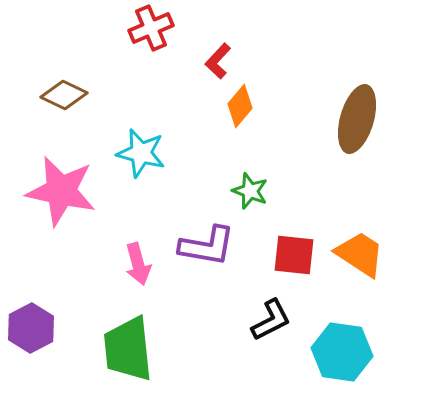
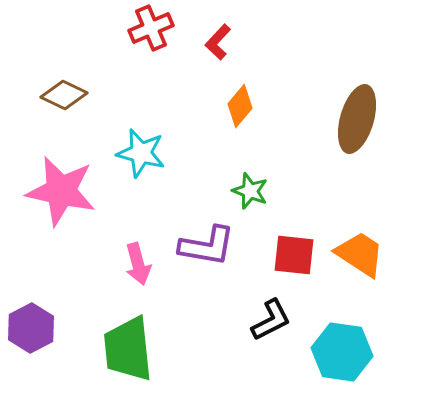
red L-shape: moved 19 px up
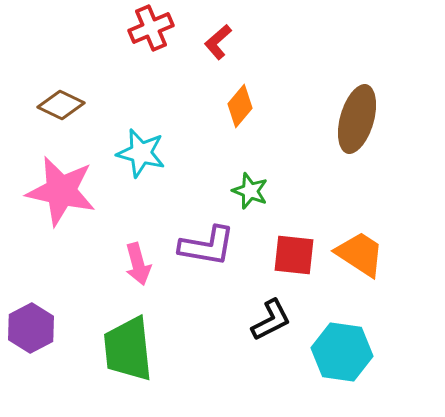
red L-shape: rotated 6 degrees clockwise
brown diamond: moved 3 px left, 10 px down
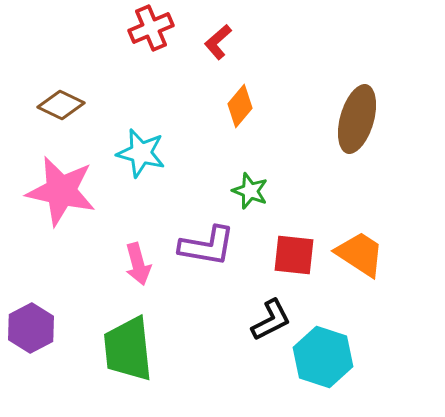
cyan hexagon: moved 19 px left, 5 px down; rotated 10 degrees clockwise
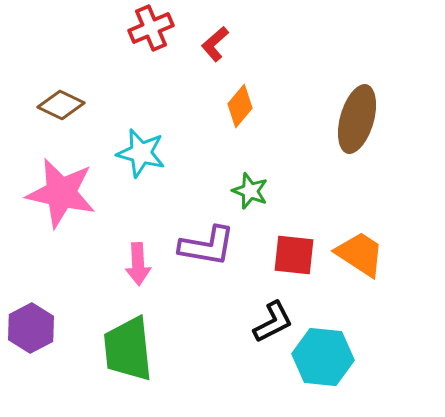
red L-shape: moved 3 px left, 2 px down
pink star: moved 2 px down
pink arrow: rotated 12 degrees clockwise
black L-shape: moved 2 px right, 2 px down
cyan hexagon: rotated 12 degrees counterclockwise
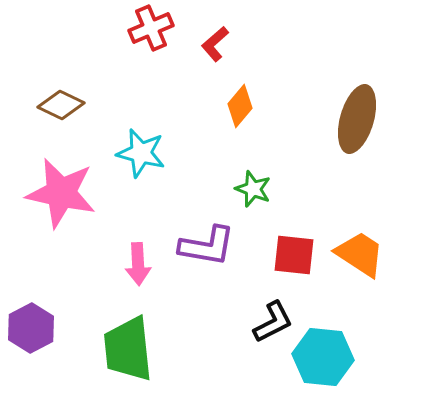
green star: moved 3 px right, 2 px up
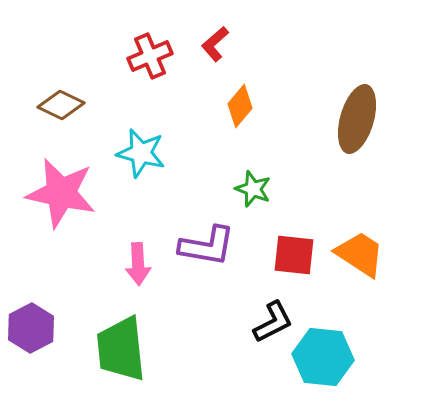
red cross: moved 1 px left, 28 px down
green trapezoid: moved 7 px left
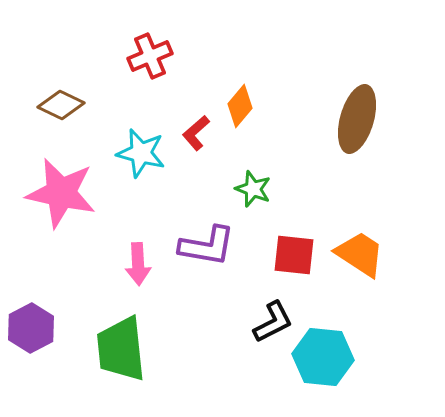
red L-shape: moved 19 px left, 89 px down
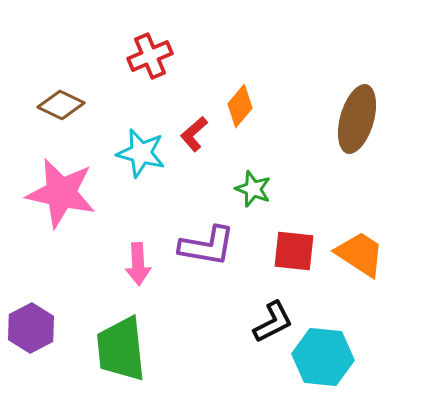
red L-shape: moved 2 px left, 1 px down
red square: moved 4 px up
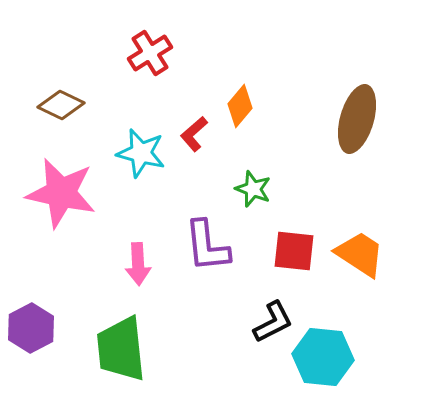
red cross: moved 3 px up; rotated 9 degrees counterclockwise
purple L-shape: rotated 74 degrees clockwise
